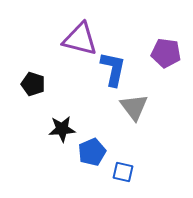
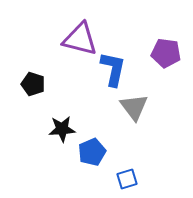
blue square: moved 4 px right, 7 px down; rotated 30 degrees counterclockwise
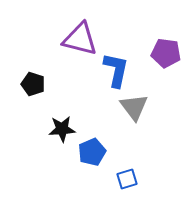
blue L-shape: moved 3 px right, 1 px down
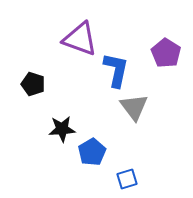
purple triangle: rotated 6 degrees clockwise
purple pentagon: rotated 24 degrees clockwise
blue pentagon: rotated 8 degrees counterclockwise
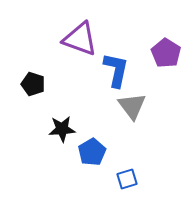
gray triangle: moved 2 px left, 1 px up
